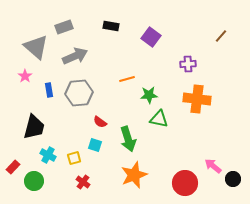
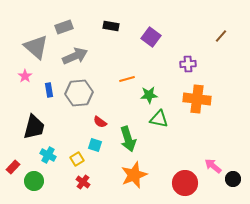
yellow square: moved 3 px right, 1 px down; rotated 16 degrees counterclockwise
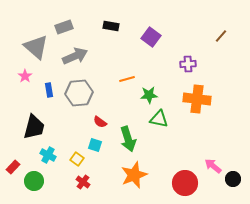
yellow square: rotated 24 degrees counterclockwise
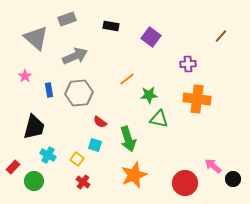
gray rectangle: moved 3 px right, 8 px up
gray triangle: moved 9 px up
orange line: rotated 21 degrees counterclockwise
